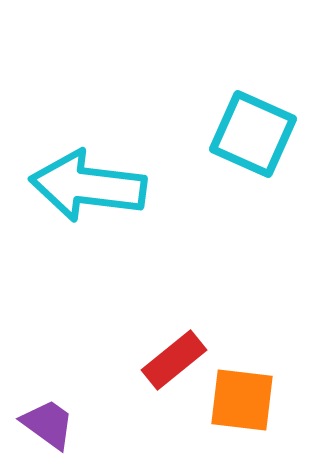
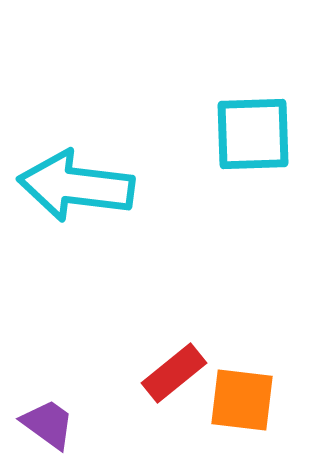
cyan square: rotated 26 degrees counterclockwise
cyan arrow: moved 12 px left
red rectangle: moved 13 px down
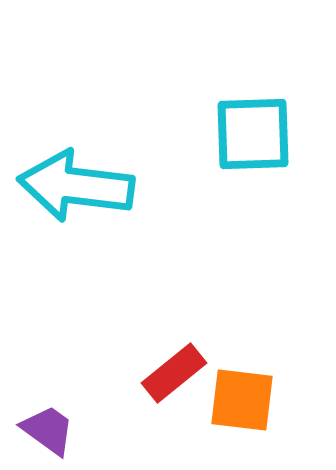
purple trapezoid: moved 6 px down
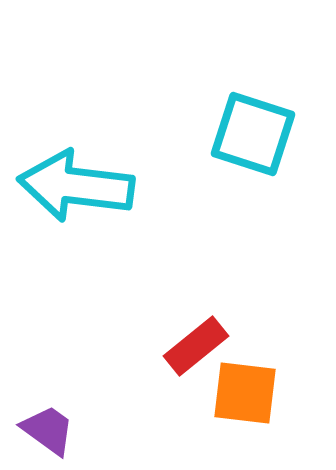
cyan square: rotated 20 degrees clockwise
red rectangle: moved 22 px right, 27 px up
orange square: moved 3 px right, 7 px up
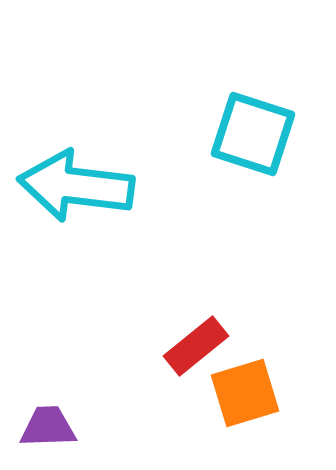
orange square: rotated 24 degrees counterclockwise
purple trapezoid: moved 3 px up; rotated 38 degrees counterclockwise
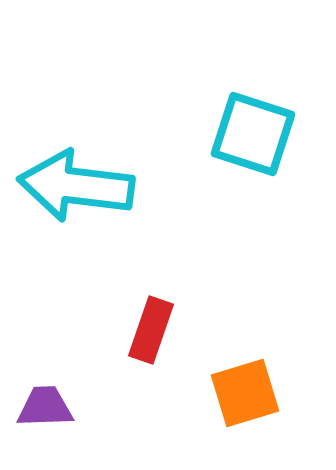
red rectangle: moved 45 px left, 16 px up; rotated 32 degrees counterclockwise
purple trapezoid: moved 3 px left, 20 px up
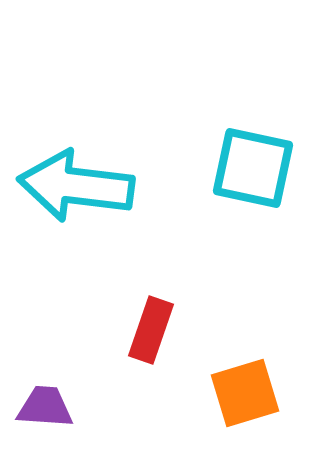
cyan square: moved 34 px down; rotated 6 degrees counterclockwise
purple trapezoid: rotated 6 degrees clockwise
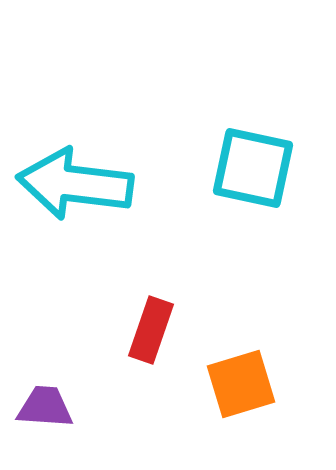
cyan arrow: moved 1 px left, 2 px up
orange square: moved 4 px left, 9 px up
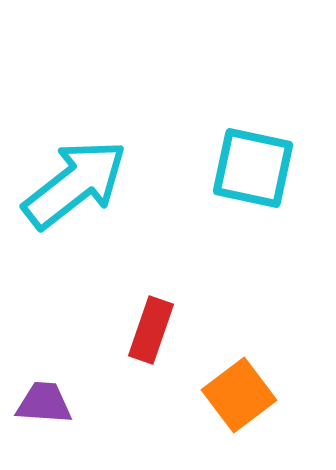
cyan arrow: rotated 135 degrees clockwise
orange square: moved 2 px left, 11 px down; rotated 20 degrees counterclockwise
purple trapezoid: moved 1 px left, 4 px up
